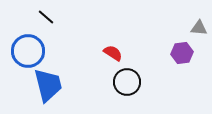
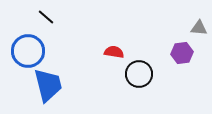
red semicircle: moved 1 px right, 1 px up; rotated 24 degrees counterclockwise
black circle: moved 12 px right, 8 px up
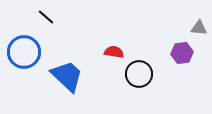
blue circle: moved 4 px left, 1 px down
blue trapezoid: moved 19 px right, 9 px up; rotated 33 degrees counterclockwise
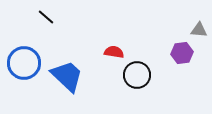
gray triangle: moved 2 px down
blue circle: moved 11 px down
black circle: moved 2 px left, 1 px down
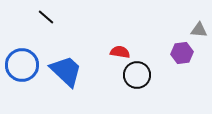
red semicircle: moved 6 px right
blue circle: moved 2 px left, 2 px down
blue trapezoid: moved 1 px left, 5 px up
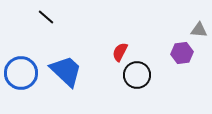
red semicircle: rotated 72 degrees counterclockwise
blue circle: moved 1 px left, 8 px down
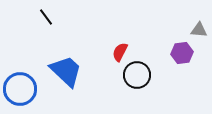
black line: rotated 12 degrees clockwise
blue circle: moved 1 px left, 16 px down
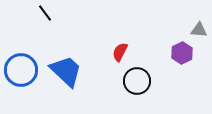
black line: moved 1 px left, 4 px up
purple hexagon: rotated 20 degrees counterclockwise
black circle: moved 6 px down
blue circle: moved 1 px right, 19 px up
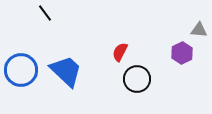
black circle: moved 2 px up
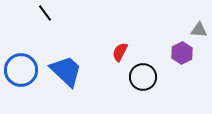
black circle: moved 6 px right, 2 px up
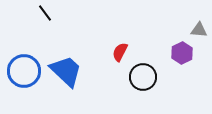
blue circle: moved 3 px right, 1 px down
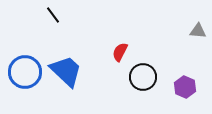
black line: moved 8 px right, 2 px down
gray triangle: moved 1 px left, 1 px down
purple hexagon: moved 3 px right, 34 px down; rotated 10 degrees counterclockwise
blue circle: moved 1 px right, 1 px down
